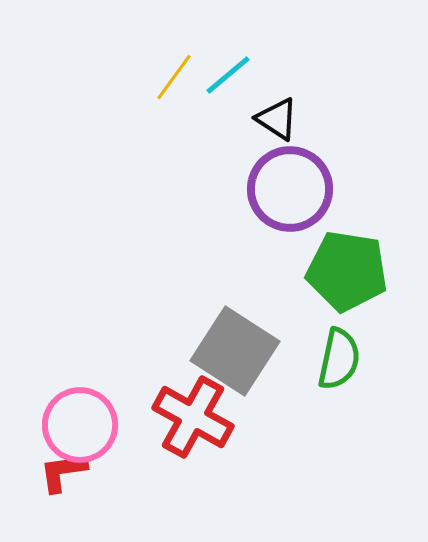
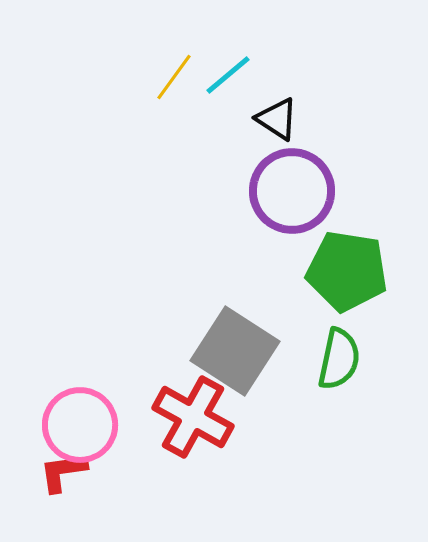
purple circle: moved 2 px right, 2 px down
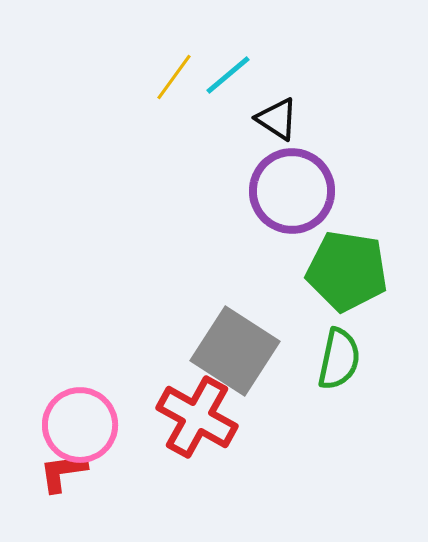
red cross: moved 4 px right
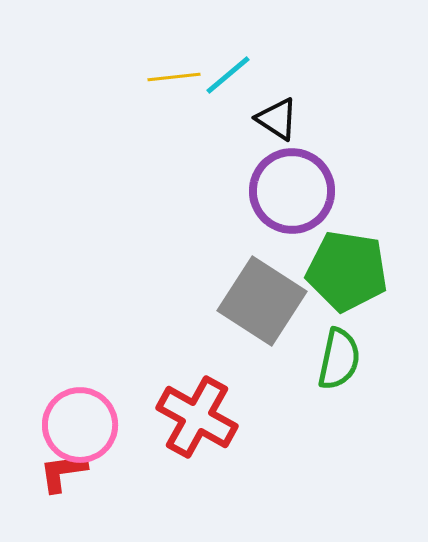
yellow line: rotated 48 degrees clockwise
gray square: moved 27 px right, 50 px up
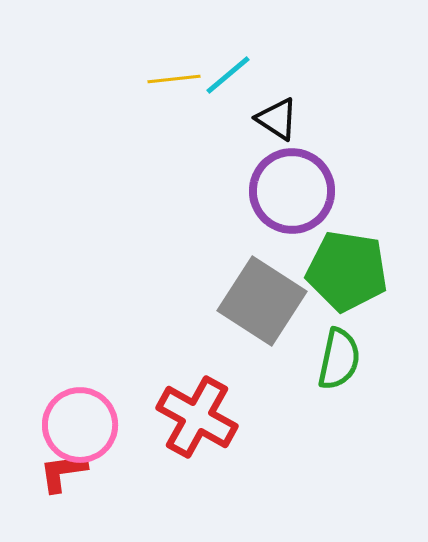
yellow line: moved 2 px down
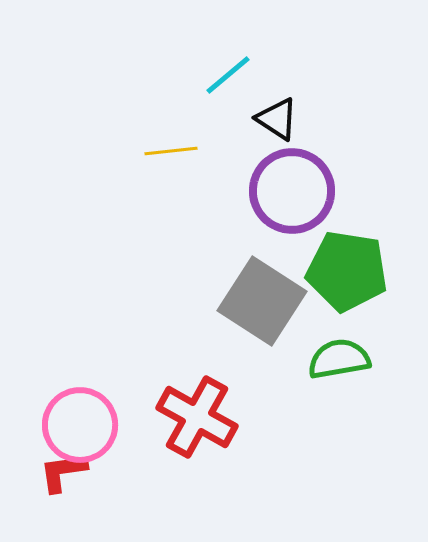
yellow line: moved 3 px left, 72 px down
green semicircle: rotated 112 degrees counterclockwise
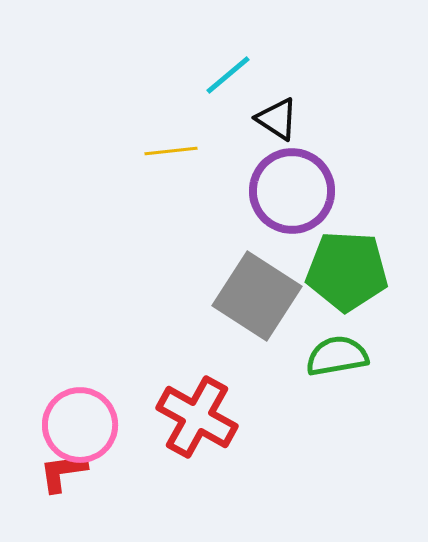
green pentagon: rotated 6 degrees counterclockwise
gray square: moved 5 px left, 5 px up
green semicircle: moved 2 px left, 3 px up
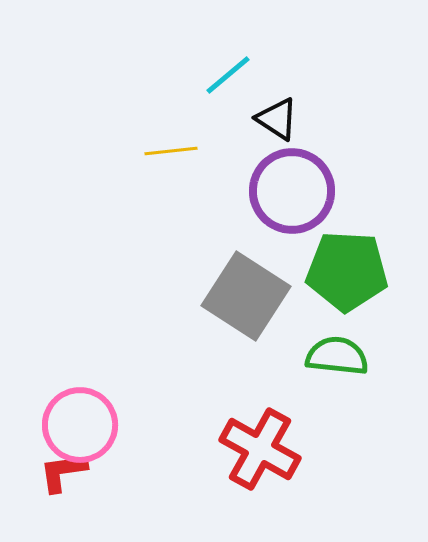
gray square: moved 11 px left
green semicircle: rotated 16 degrees clockwise
red cross: moved 63 px right, 32 px down
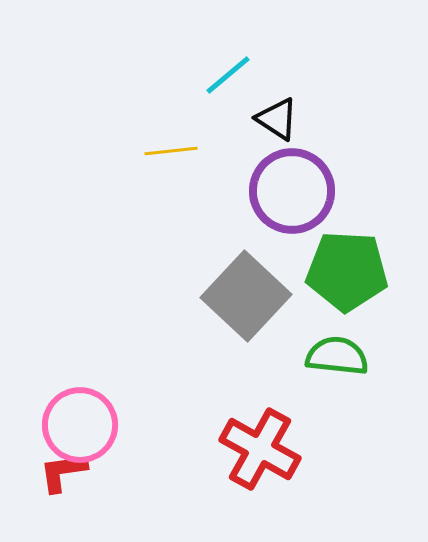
gray square: rotated 10 degrees clockwise
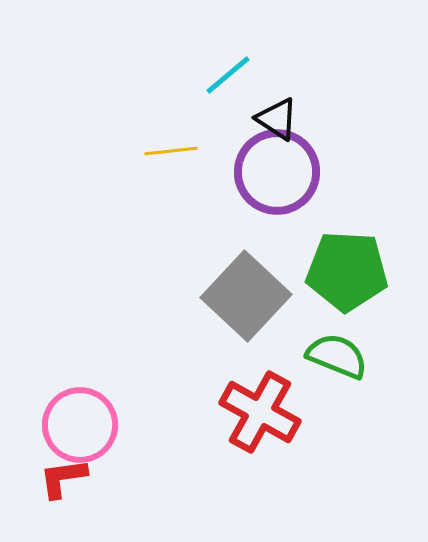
purple circle: moved 15 px left, 19 px up
green semicircle: rotated 16 degrees clockwise
red cross: moved 37 px up
red L-shape: moved 6 px down
